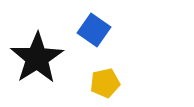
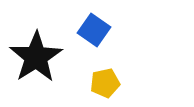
black star: moved 1 px left, 1 px up
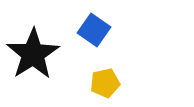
black star: moved 3 px left, 3 px up
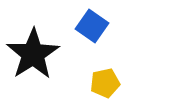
blue square: moved 2 px left, 4 px up
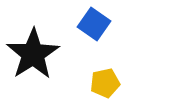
blue square: moved 2 px right, 2 px up
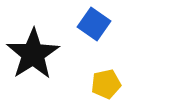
yellow pentagon: moved 1 px right, 1 px down
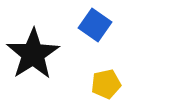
blue square: moved 1 px right, 1 px down
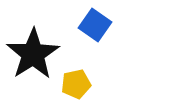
yellow pentagon: moved 30 px left
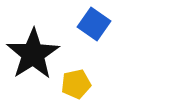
blue square: moved 1 px left, 1 px up
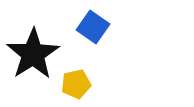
blue square: moved 1 px left, 3 px down
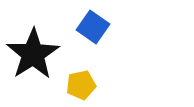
yellow pentagon: moved 5 px right, 1 px down
